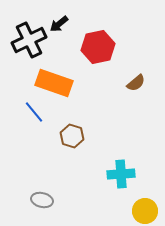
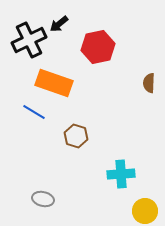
brown semicircle: moved 13 px right; rotated 132 degrees clockwise
blue line: rotated 20 degrees counterclockwise
brown hexagon: moved 4 px right
gray ellipse: moved 1 px right, 1 px up
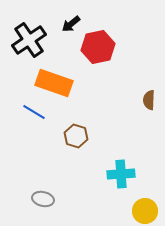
black arrow: moved 12 px right
black cross: rotated 8 degrees counterclockwise
brown semicircle: moved 17 px down
